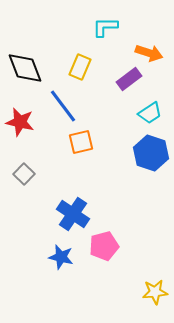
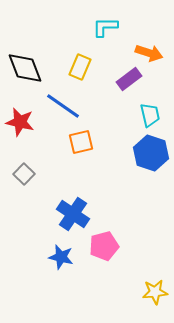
blue line: rotated 18 degrees counterclockwise
cyan trapezoid: moved 2 px down; rotated 70 degrees counterclockwise
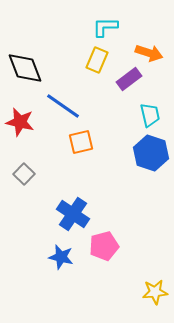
yellow rectangle: moved 17 px right, 7 px up
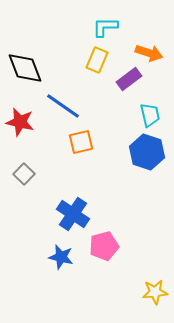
blue hexagon: moved 4 px left, 1 px up
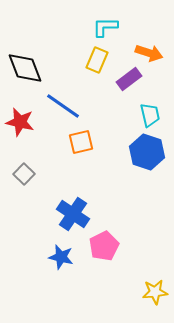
pink pentagon: rotated 12 degrees counterclockwise
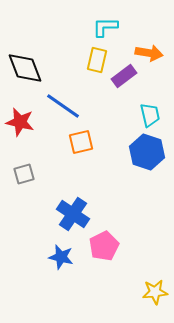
orange arrow: rotated 8 degrees counterclockwise
yellow rectangle: rotated 10 degrees counterclockwise
purple rectangle: moved 5 px left, 3 px up
gray square: rotated 30 degrees clockwise
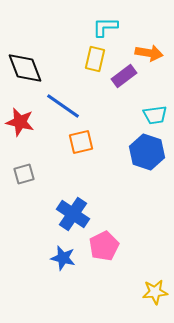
yellow rectangle: moved 2 px left, 1 px up
cyan trapezoid: moved 5 px right; rotated 95 degrees clockwise
blue star: moved 2 px right, 1 px down
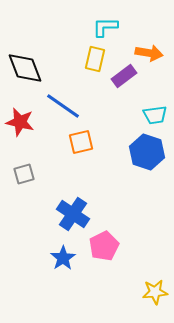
blue star: rotated 25 degrees clockwise
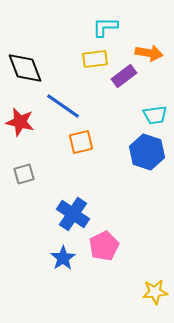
yellow rectangle: rotated 70 degrees clockwise
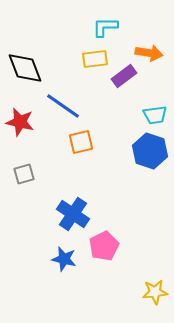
blue hexagon: moved 3 px right, 1 px up
blue star: moved 1 px right, 1 px down; rotated 25 degrees counterclockwise
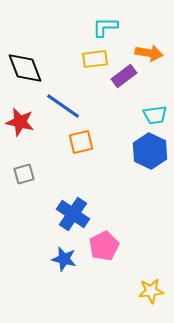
blue hexagon: rotated 8 degrees clockwise
yellow star: moved 4 px left, 1 px up
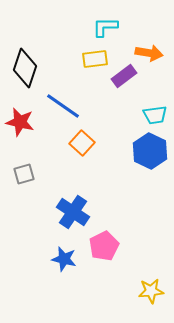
black diamond: rotated 39 degrees clockwise
orange square: moved 1 px right, 1 px down; rotated 35 degrees counterclockwise
blue cross: moved 2 px up
